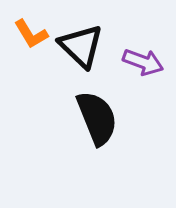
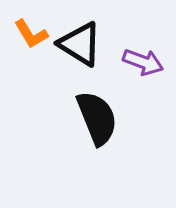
black triangle: moved 1 px left, 2 px up; rotated 12 degrees counterclockwise
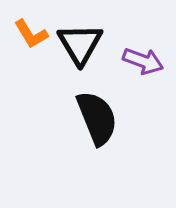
black triangle: rotated 27 degrees clockwise
purple arrow: moved 1 px up
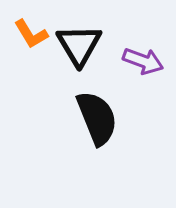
black triangle: moved 1 px left, 1 px down
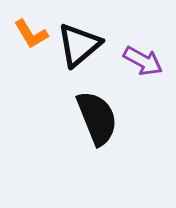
black triangle: rotated 21 degrees clockwise
purple arrow: rotated 9 degrees clockwise
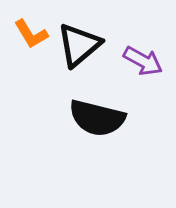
black semicircle: rotated 126 degrees clockwise
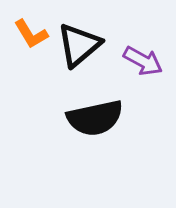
black semicircle: moved 2 px left; rotated 26 degrees counterclockwise
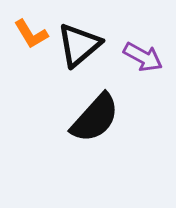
purple arrow: moved 4 px up
black semicircle: rotated 36 degrees counterclockwise
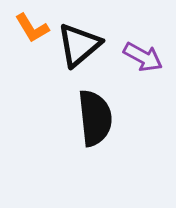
orange L-shape: moved 1 px right, 6 px up
black semicircle: rotated 48 degrees counterclockwise
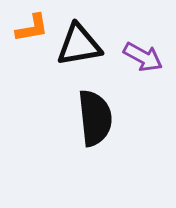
orange L-shape: rotated 69 degrees counterclockwise
black triangle: rotated 30 degrees clockwise
